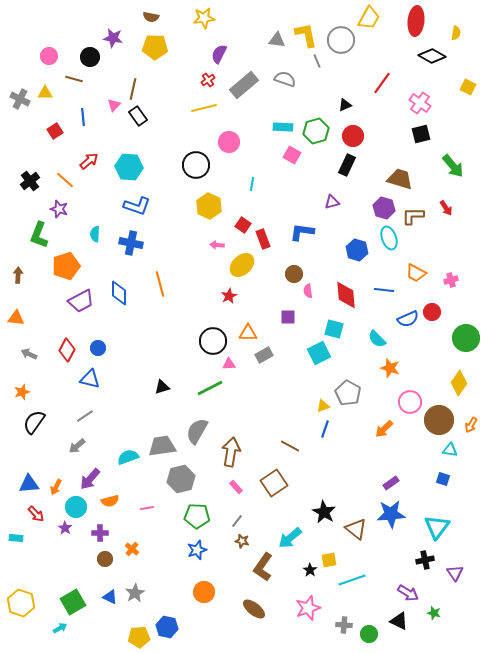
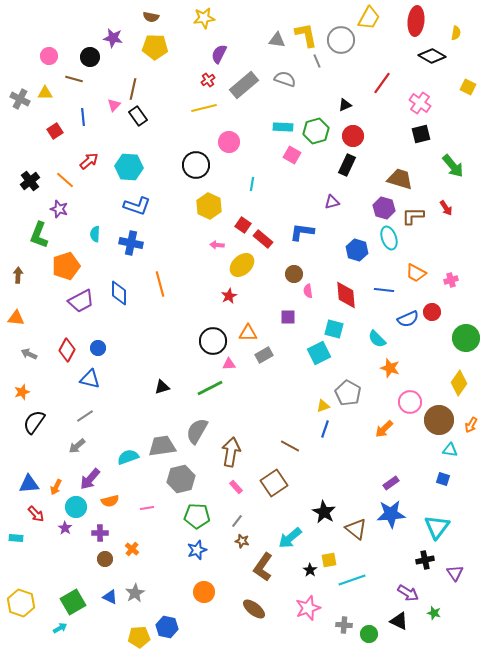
red rectangle at (263, 239): rotated 30 degrees counterclockwise
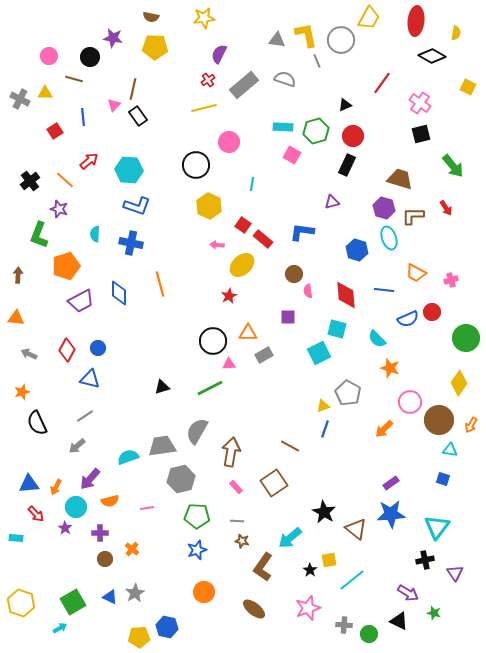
cyan hexagon at (129, 167): moved 3 px down
cyan square at (334, 329): moved 3 px right
black semicircle at (34, 422): moved 3 px right, 1 px down; rotated 60 degrees counterclockwise
gray line at (237, 521): rotated 56 degrees clockwise
cyan line at (352, 580): rotated 20 degrees counterclockwise
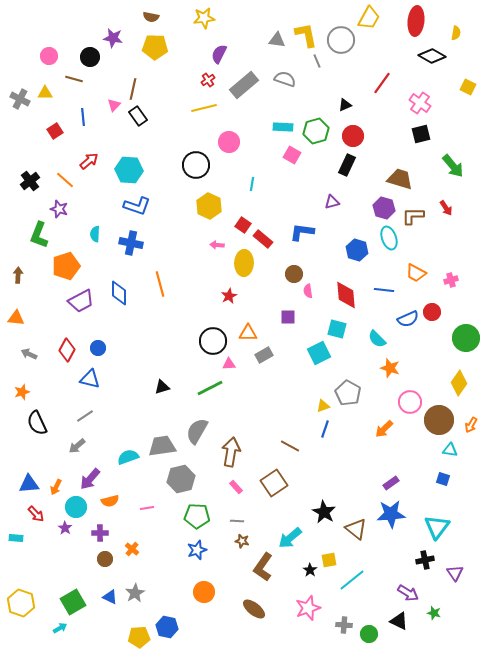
yellow ellipse at (242, 265): moved 2 px right, 2 px up; rotated 45 degrees counterclockwise
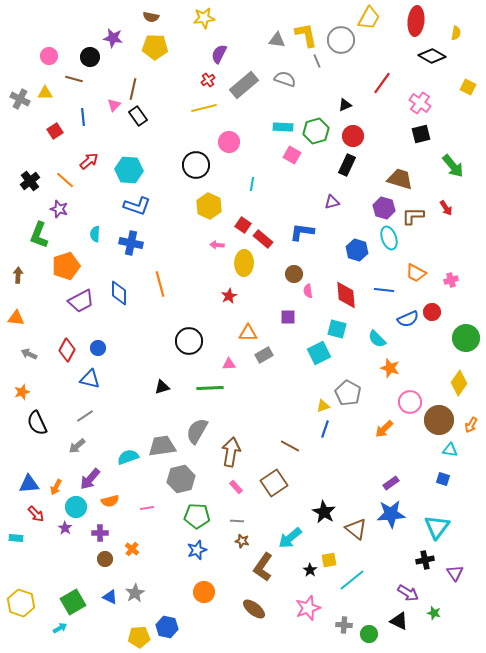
black circle at (213, 341): moved 24 px left
green line at (210, 388): rotated 24 degrees clockwise
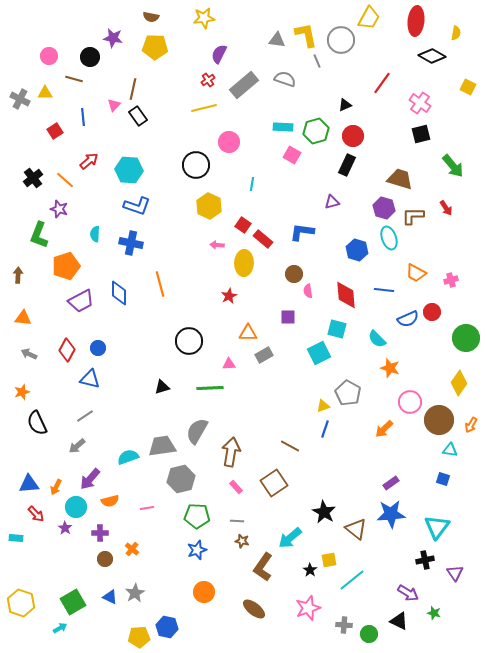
black cross at (30, 181): moved 3 px right, 3 px up
orange triangle at (16, 318): moved 7 px right
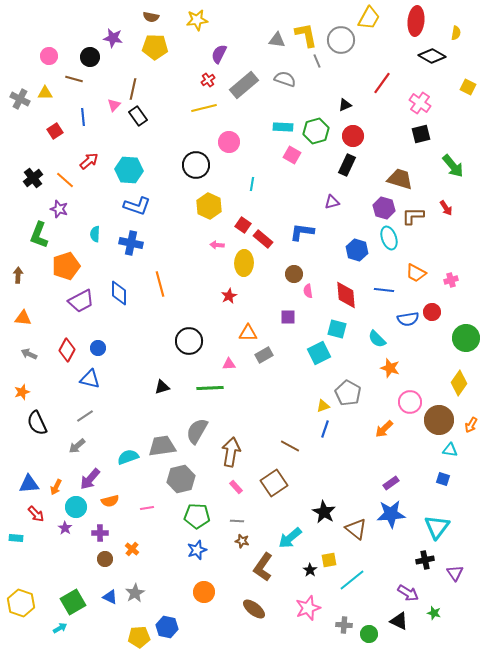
yellow star at (204, 18): moved 7 px left, 2 px down
blue semicircle at (408, 319): rotated 15 degrees clockwise
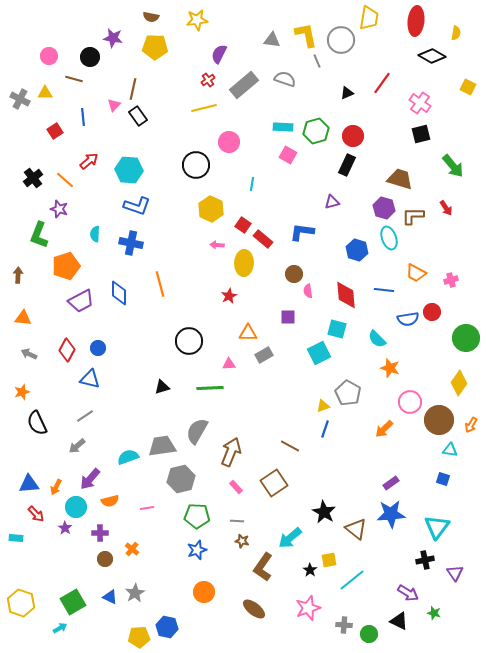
yellow trapezoid at (369, 18): rotated 20 degrees counterclockwise
gray triangle at (277, 40): moved 5 px left
black triangle at (345, 105): moved 2 px right, 12 px up
pink square at (292, 155): moved 4 px left
yellow hexagon at (209, 206): moved 2 px right, 3 px down
brown arrow at (231, 452): rotated 12 degrees clockwise
